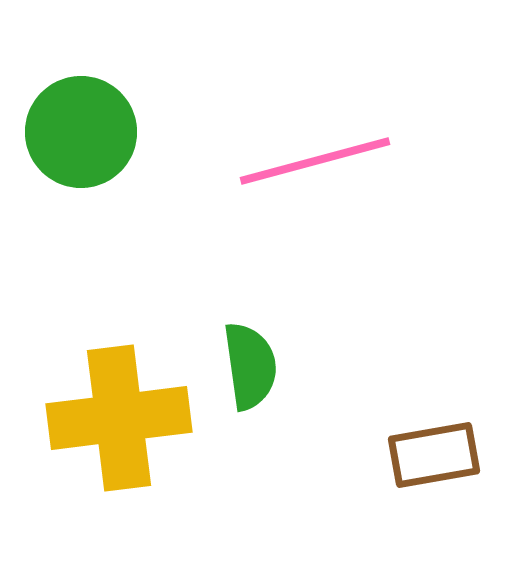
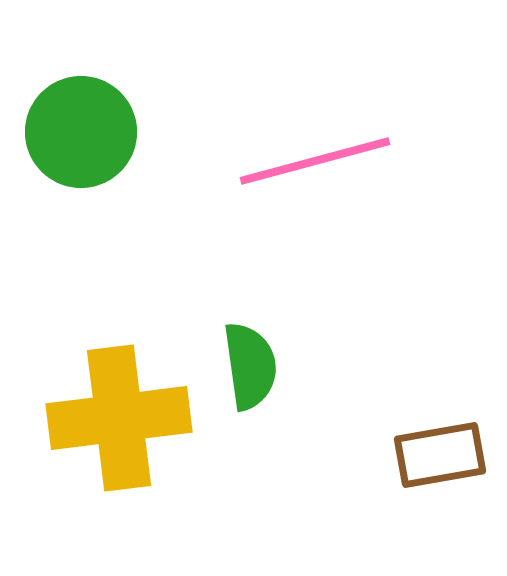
brown rectangle: moved 6 px right
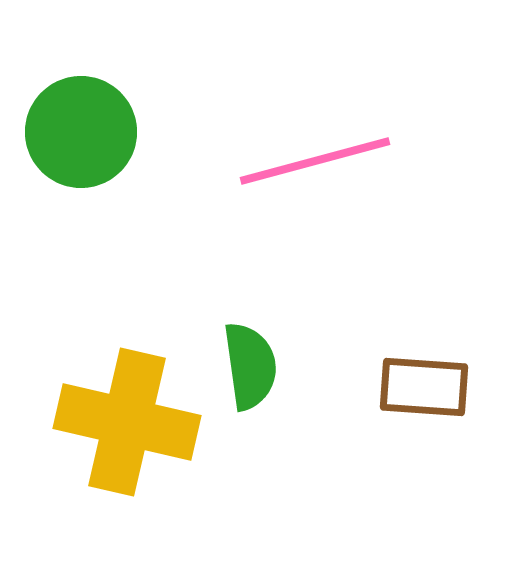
yellow cross: moved 8 px right, 4 px down; rotated 20 degrees clockwise
brown rectangle: moved 16 px left, 68 px up; rotated 14 degrees clockwise
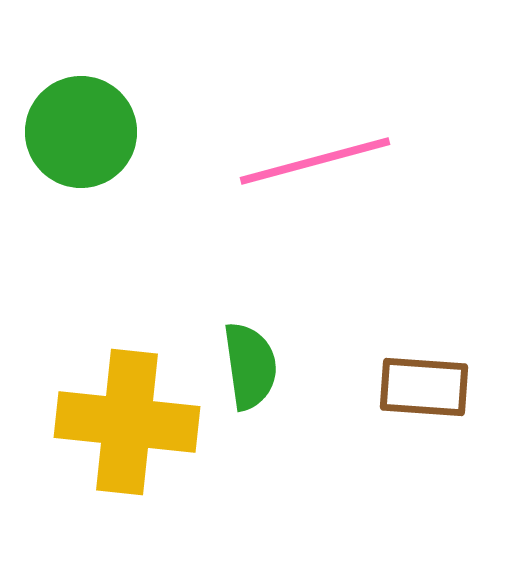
yellow cross: rotated 7 degrees counterclockwise
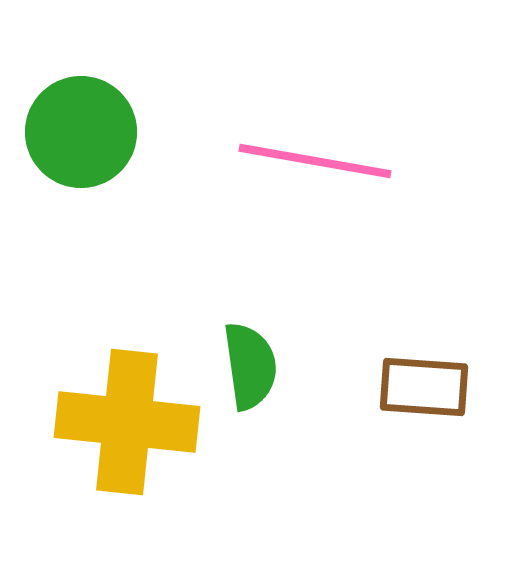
pink line: rotated 25 degrees clockwise
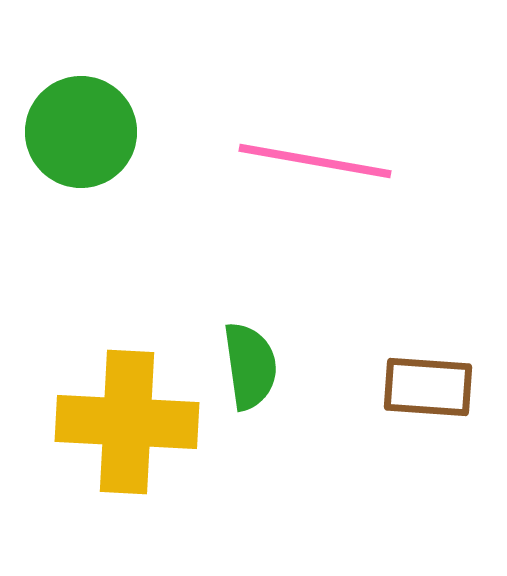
brown rectangle: moved 4 px right
yellow cross: rotated 3 degrees counterclockwise
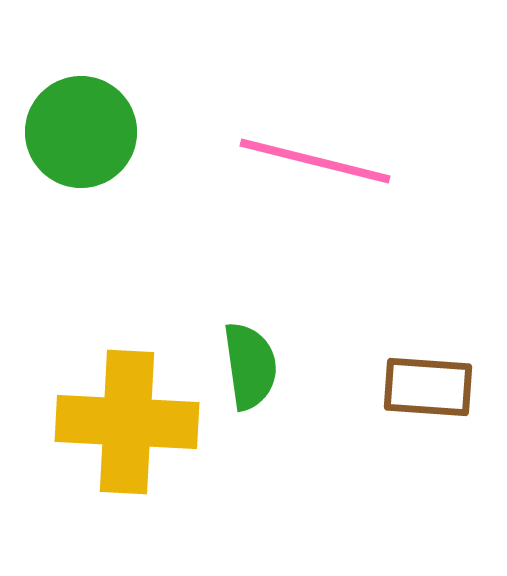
pink line: rotated 4 degrees clockwise
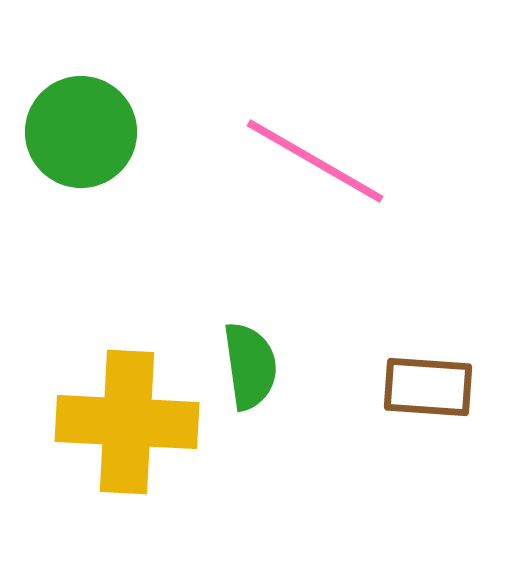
pink line: rotated 16 degrees clockwise
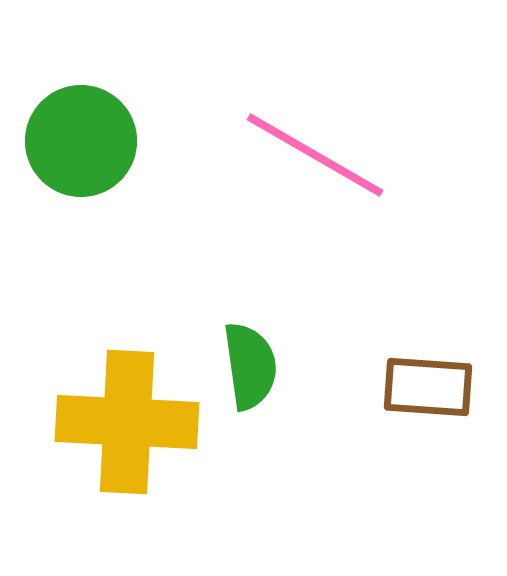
green circle: moved 9 px down
pink line: moved 6 px up
